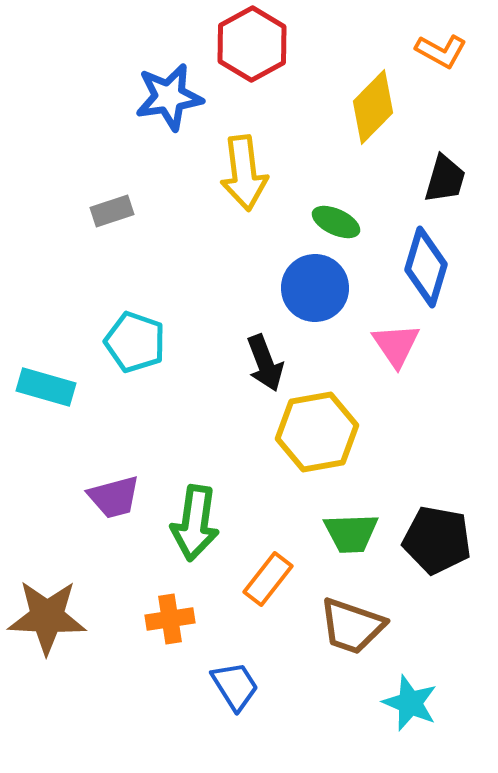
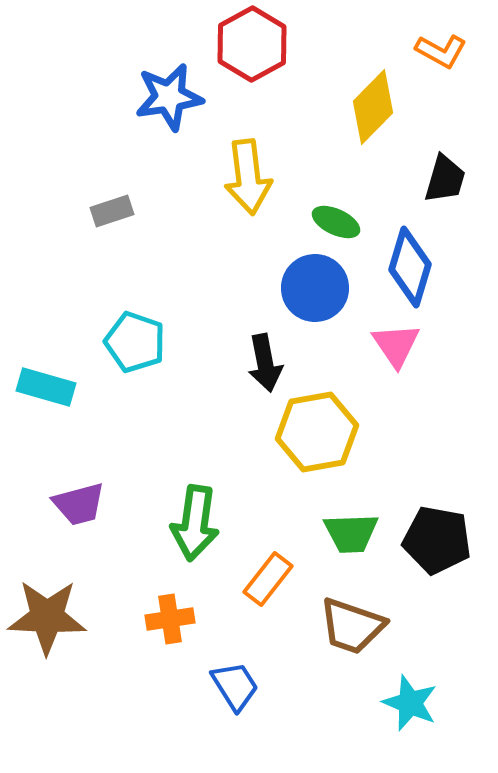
yellow arrow: moved 4 px right, 4 px down
blue diamond: moved 16 px left
black arrow: rotated 10 degrees clockwise
purple trapezoid: moved 35 px left, 7 px down
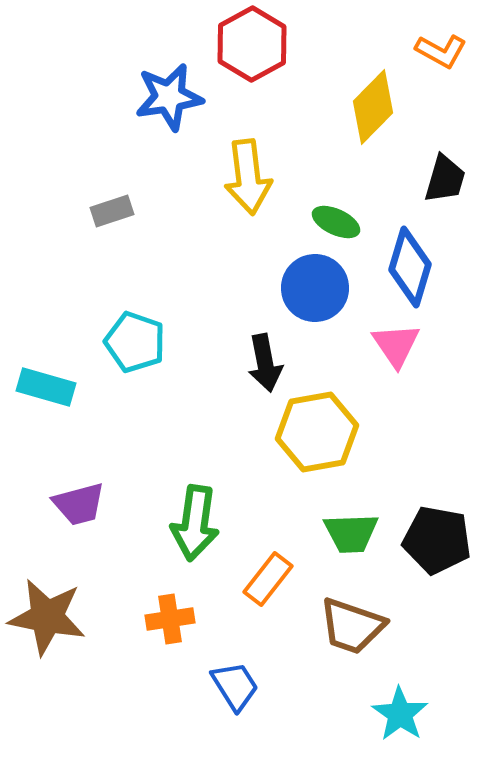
brown star: rotated 8 degrees clockwise
cyan star: moved 10 px left, 11 px down; rotated 12 degrees clockwise
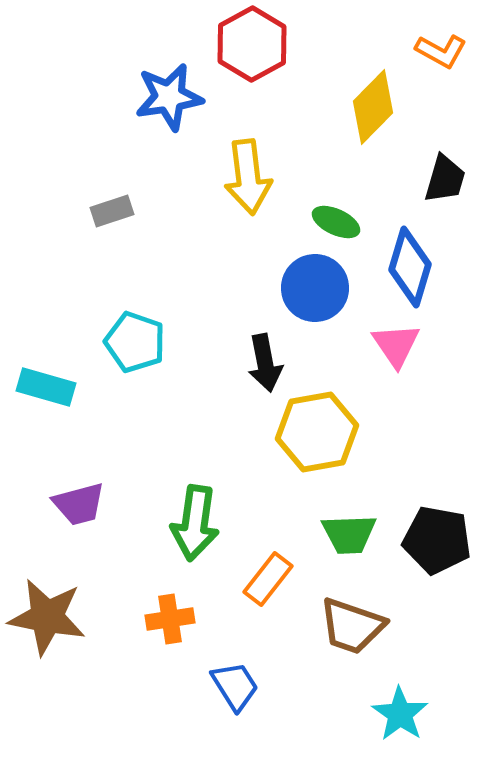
green trapezoid: moved 2 px left, 1 px down
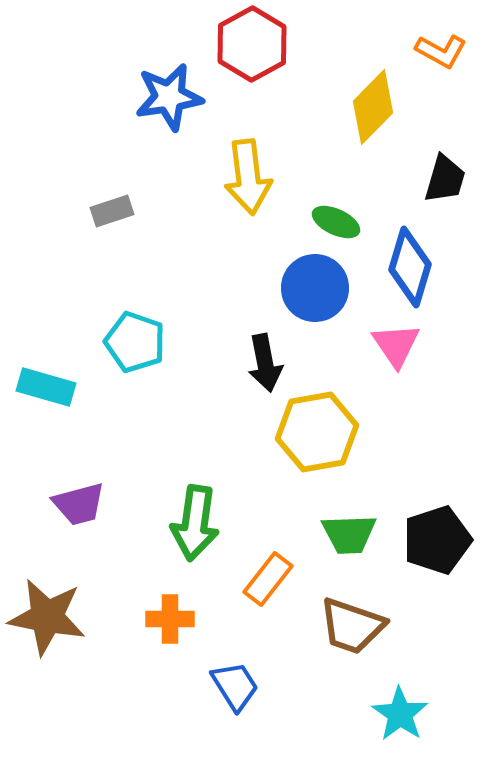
black pentagon: rotated 28 degrees counterclockwise
orange cross: rotated 9 degrees clockwise
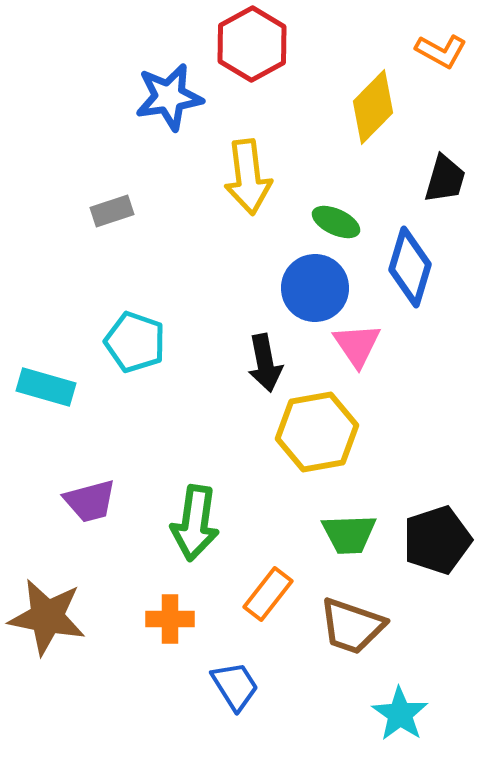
pink triangle: moved 39 px left
purple trapezoid: moved 11 px right, 3 px up
orange rectangle: moved 15 px down
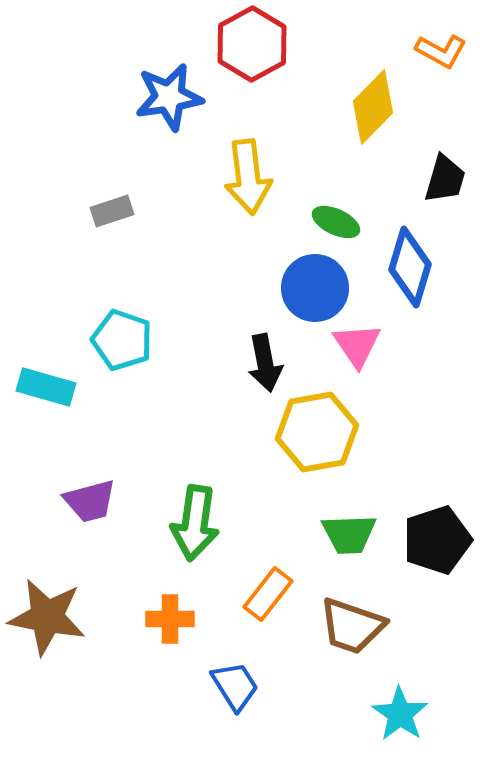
cyan pentagon: moved 13 px left, 2 px up
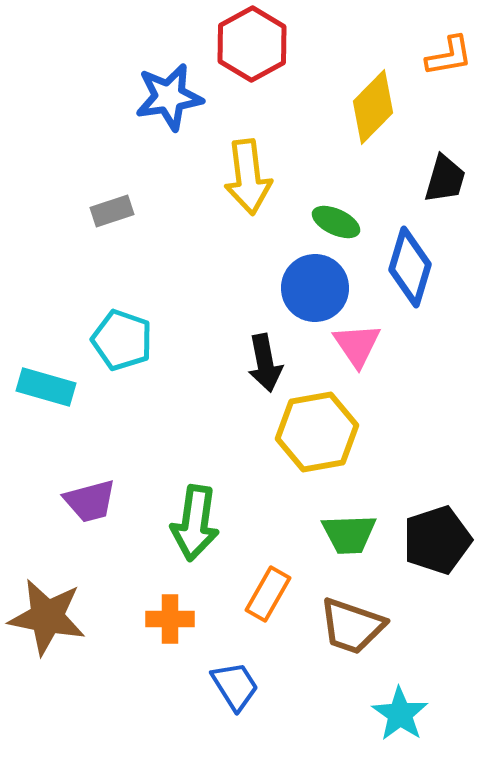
orange L-shape: moved 8 px right, 5 px down; rotated 39 degrees counterclockwise
orange rectangle: rotated 8 degrees counterclockwise
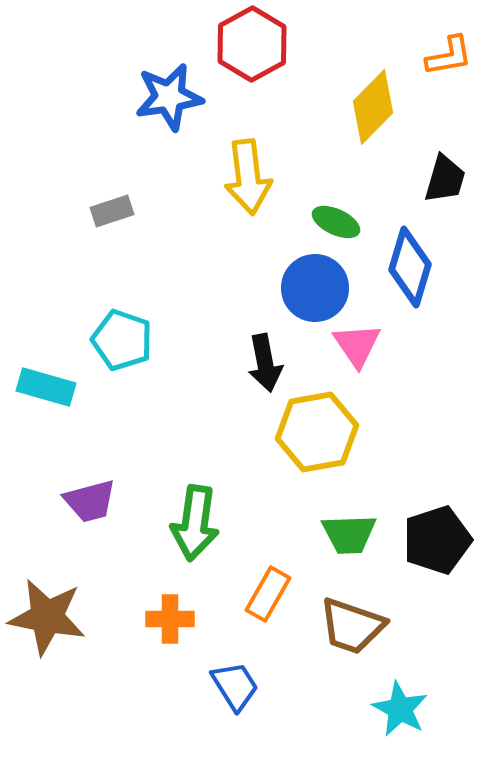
cyan star: moved 5 px up; rotated 6 degrees counterclockwise
